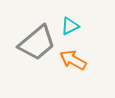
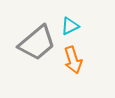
orange arrow: rotated 136 degrees counterclockwise
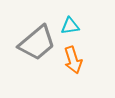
cyan triangle: rotated 18 degrees clockwise
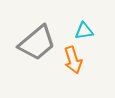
cyan triangle: moved 14 px right, 5 px down
